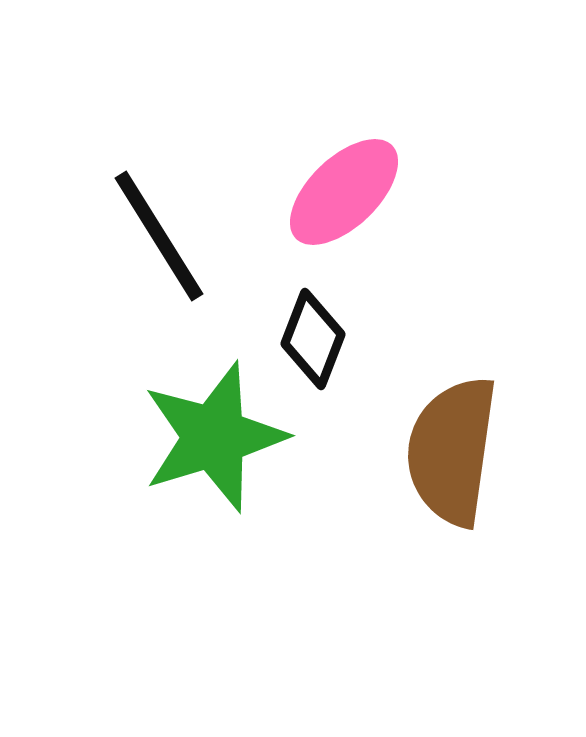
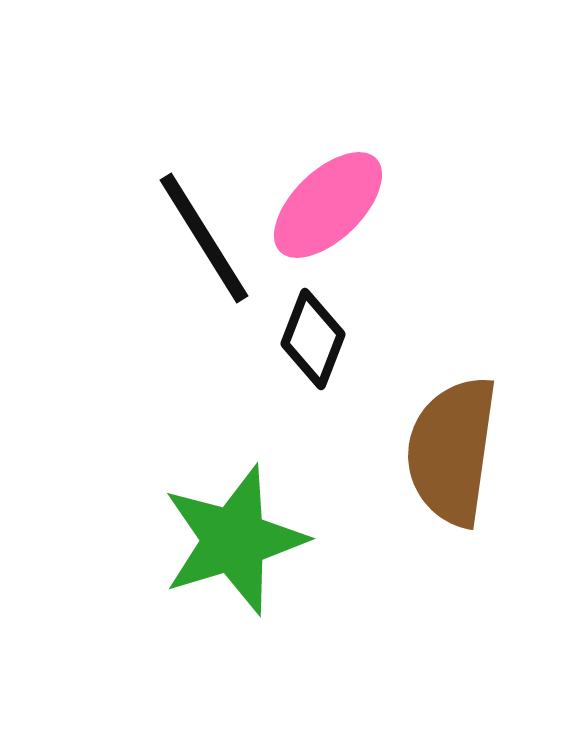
pink ellipse: moved 16 px left, 13 px down
black line: moved 45 px right, 2 px down
green star: moved 20 px right, 103 px down
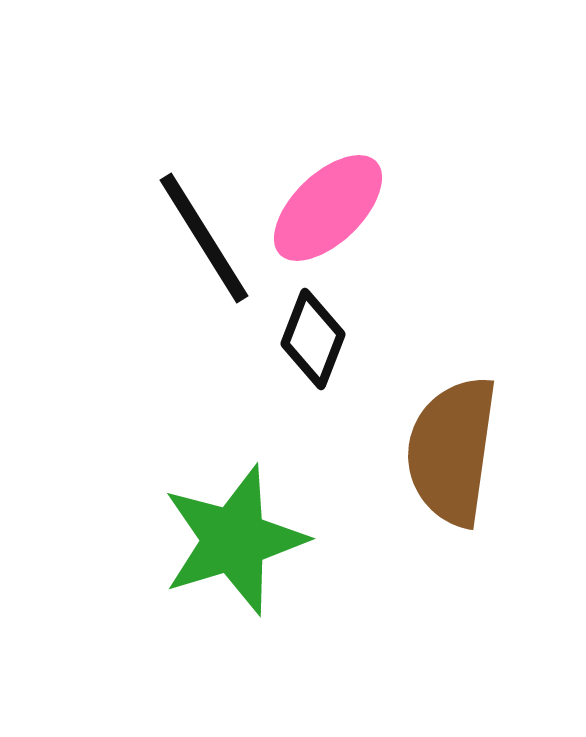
pink ellipse: moved 3 px down
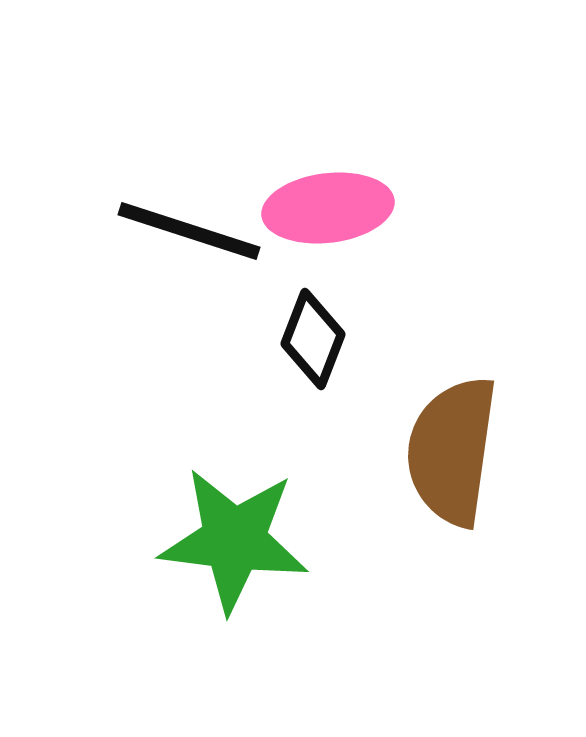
pink ellipse: rotated 37 degrees clockwise
black line: moved 15 px left, 7 px up; rotated 40 degrees counterclockwise
green star: rotated 24 degrees clockwise
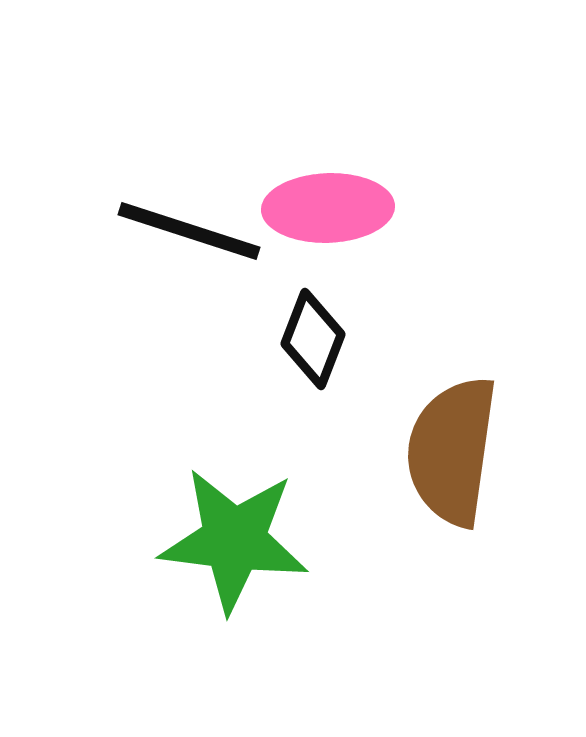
pink ellipse: rotated 5 degrees clockwise
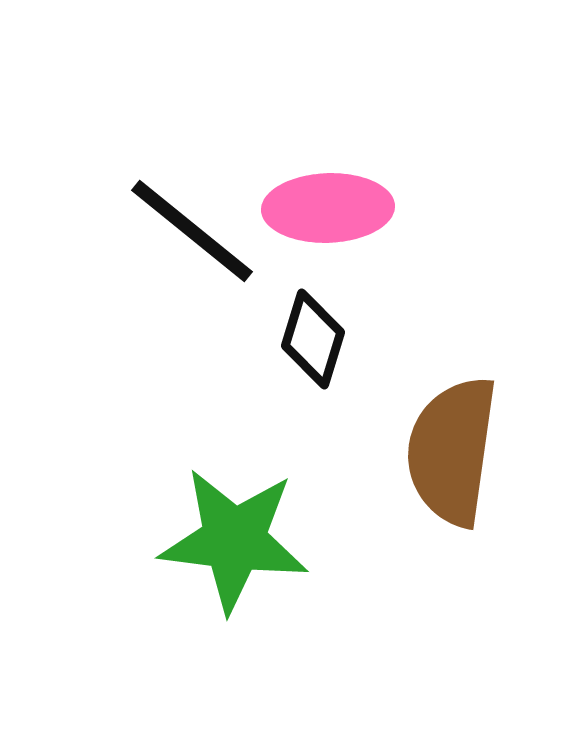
black line: moved 3 px right; rotated 21 degrees clockwise
black diamond: rotated 4 degrees counterclockwise
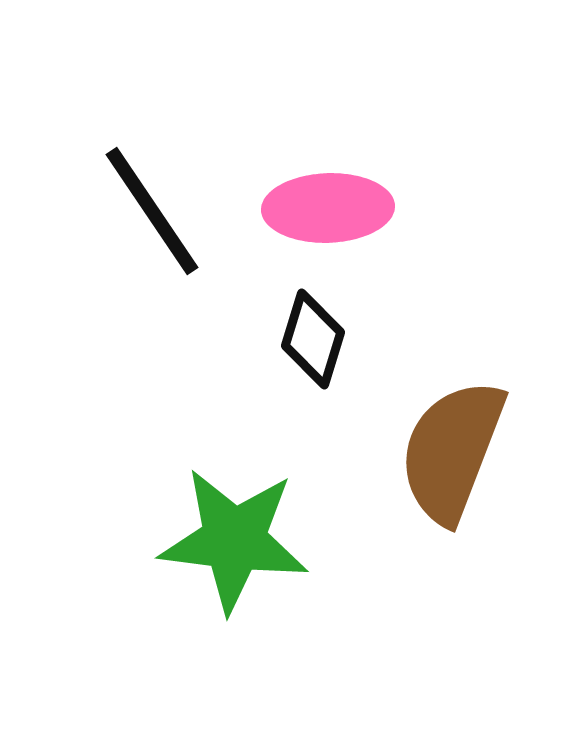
black line: moved 40 px left, 20 px up; rotated 17 degrees clockwise
brown semicircle: rotated 13 degrees clockwise
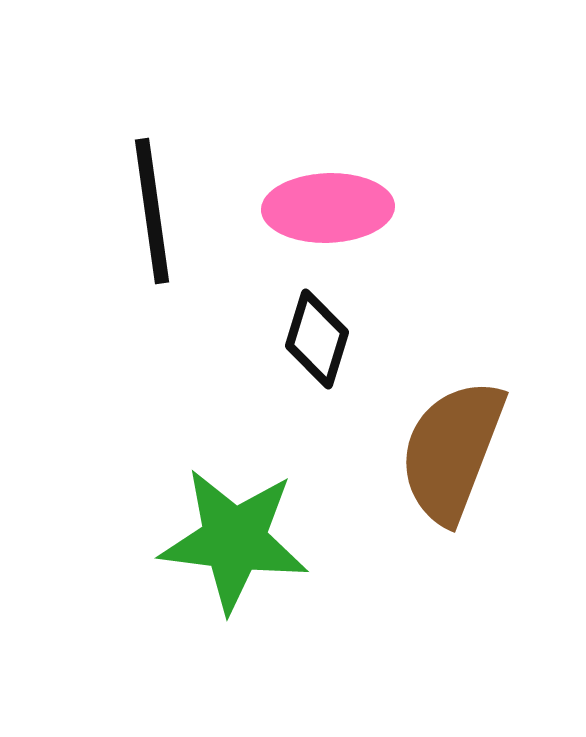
black line: rotated 26 degrees clockwise
black diamond: moved 4 px right
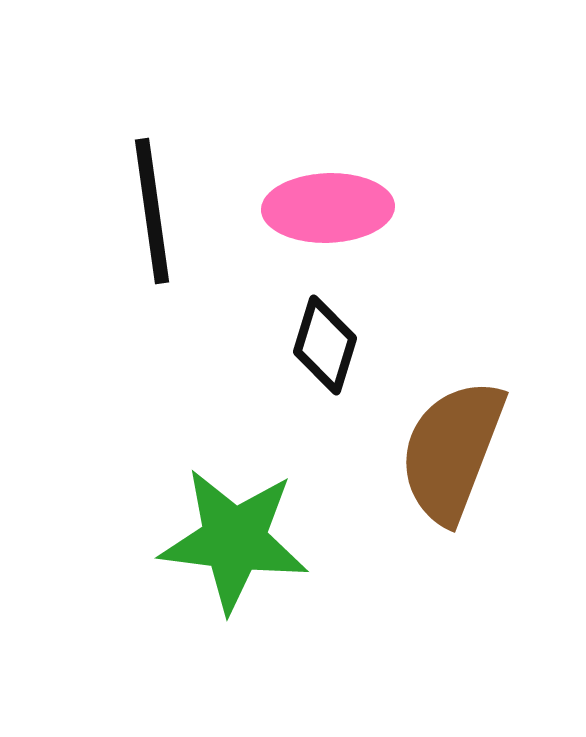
black diamond: moved 8 px right, 6 px down
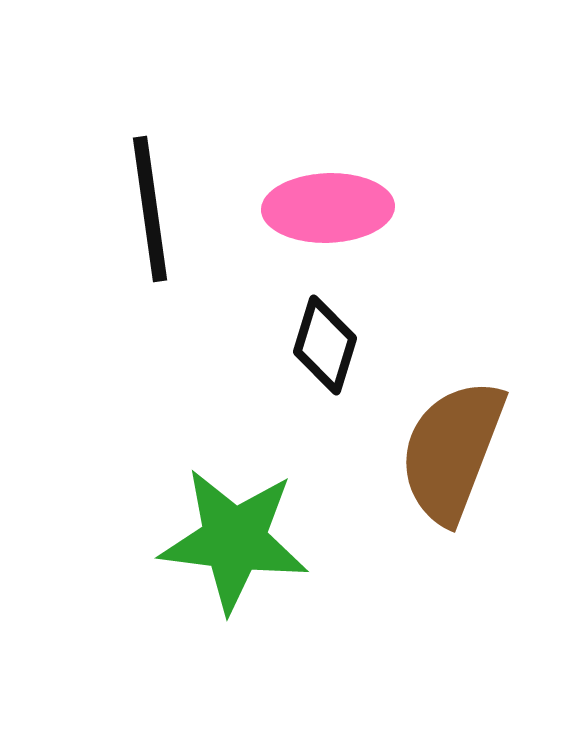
black line: moved 2 px left, 2 px up
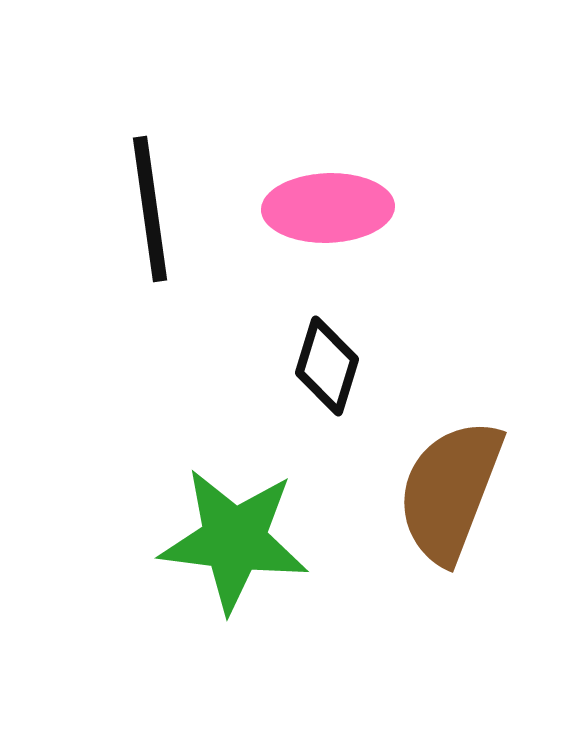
black diamond: moved 2 px right, 21 px down
brown semicircle: moved 2 px left, 40 px down
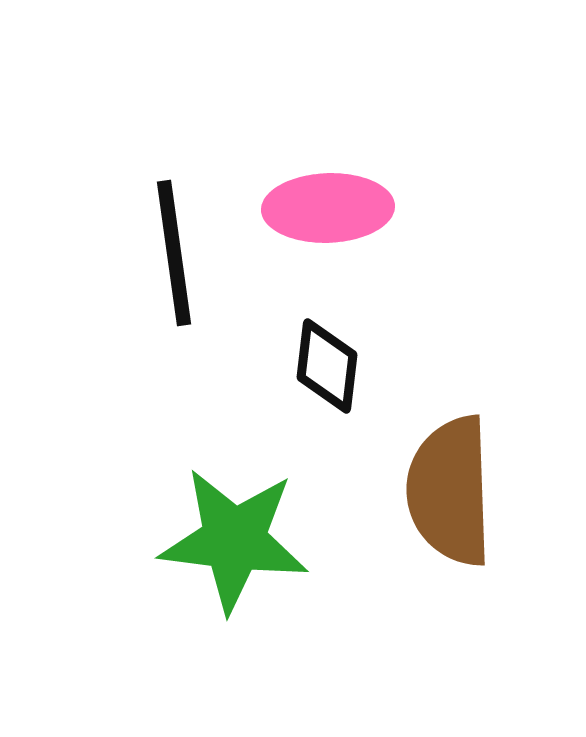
black line: moved 24 px right, 44 px down
black diamond: rotated 10 degrees counterclockwise
brown semicircle: rotated 23 degrees counterclockwise
